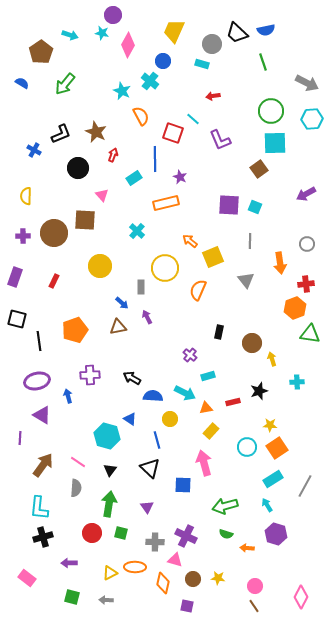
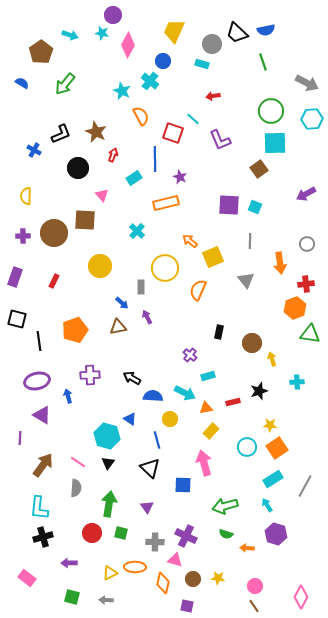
black triangle at (110, 470): moved 2 px left, 7 px up
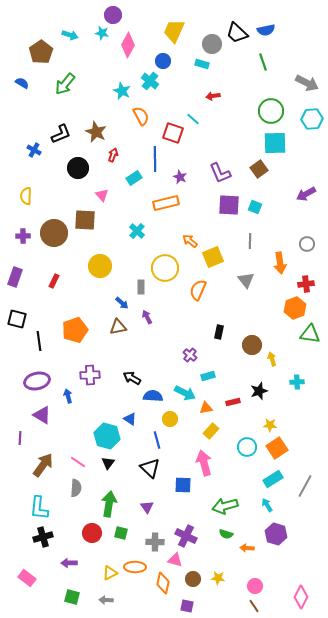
purple L-shape at (220, 140): moved 33 px down
brown circle at (252, 343): moved 2 px down
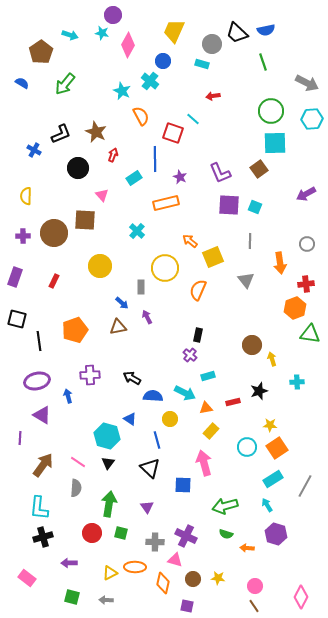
black rectangle at (219, 332): moved 21 px left, 3 px down
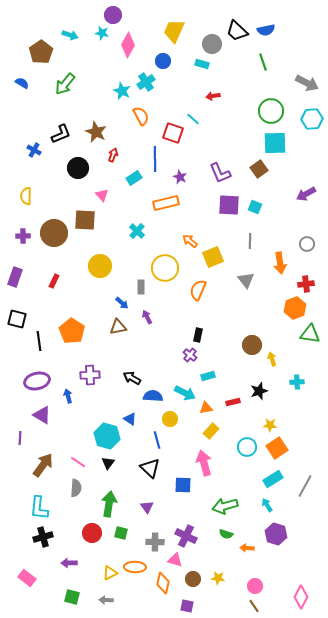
black trapezoid at (237, 33): moved 2 px up
cyan cross at (150, 81): moved 4 px left, 1 px down; rotated 18 degrees clockwise
orange pentagon at (75, 330): moved 3 px left, 1 px down; rotated 20 degrees counterclockwise
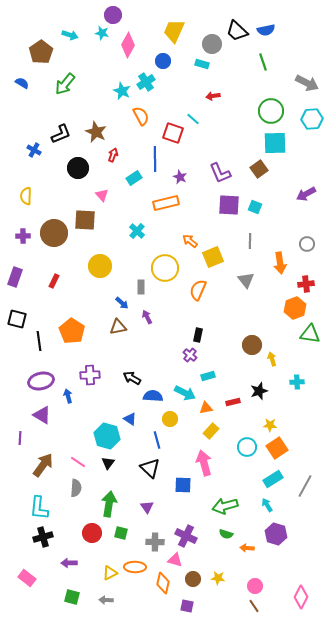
purple ellipse at (37, 381): moved 4 px right
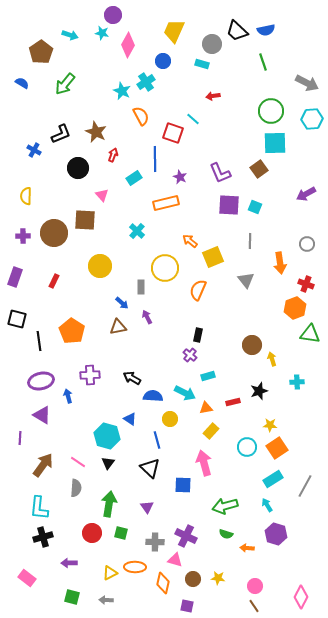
red cross at (306, 284): rotated 28 degrees clockwise
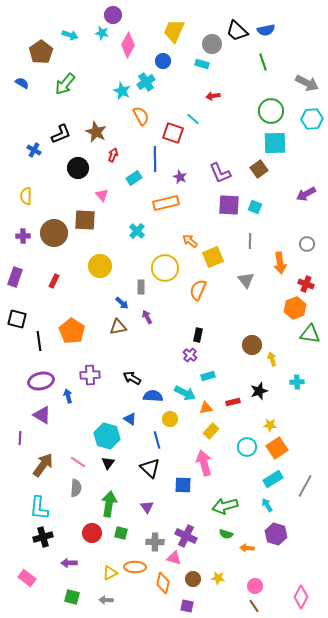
pink triangle at (175, 560): moved 1 px left, 2 px up
